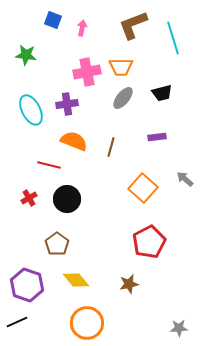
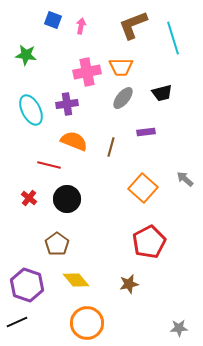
pink arrow: moved 1 px left, 2 px up
purple rectangle: moved 11 px left, 5 px up
red cross: rotated 21 degrees counterclockwise
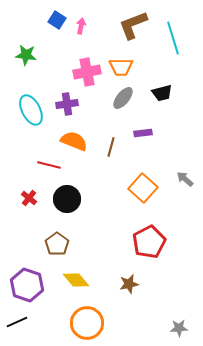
blue square: moved 4 px right; rotated 12 degrees clockwise
purple rectangle: moved 3 px left, 1 px down
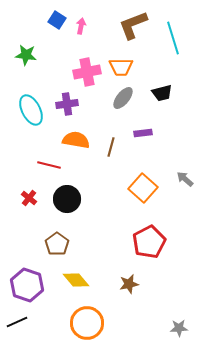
orange semicircle: moved 2 px right, 1 px up; rotated 12 degrees counterclockwise
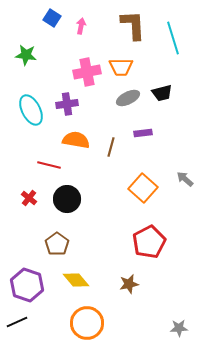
blue square: moved 5 px left, 2 px up
brown L-shape: rotated 108 degrees clockwise
gray ellipse: moved 5 px right; rotated 25 degrees clockwise
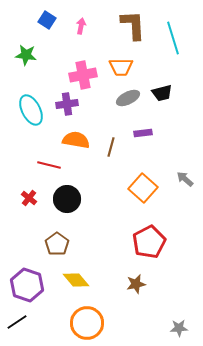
blue square: moved 5 px left, 2 px down
pink cross: moved 4 px left, 3 px down
brown star: moved 7 px right
black line: rotated 10 degrees counterclockwise
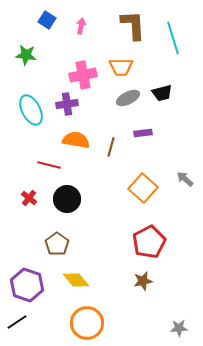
brown star: moved 7 px right, 3 px up
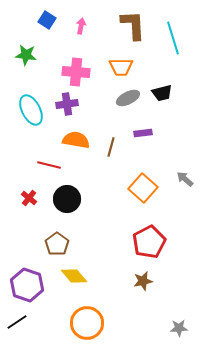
pink cross: moved 7 px left, 3 px up; rotated 16 degrees clockwise
yellow diamond: moved 2 px left, 4 px up
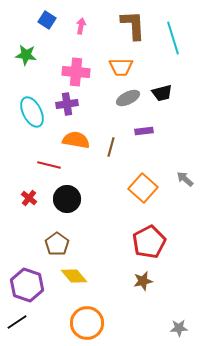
cyan ellipse: moved 1 px right, 2 px down
purple rectangle: moved 1 px right, 2 px up
